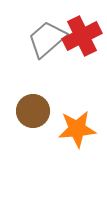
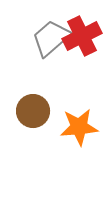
gray trapezoid: moved 4 px right, 1 px up
orange star: moved 2 px right, 2 px up
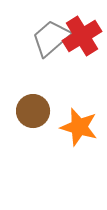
red cross: rotated 6 degrees counterclockwise
orange star: rotated 21 degrees clockwise
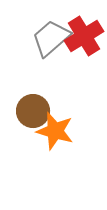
red cross: moved 2 px right
orange star: moved 24 px left, 4 px down
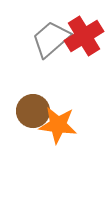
gray trapezoid: moved 1 px down
orange star: moved 3 px right, 6 px up; rotated 9 degrees counterclockwise
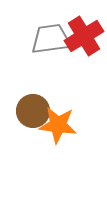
gray trapezoid: rotated 33 degrees clockwise
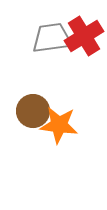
gray trapezoid: moved 1 px right, 1 px up
orange star: moved 1 px right
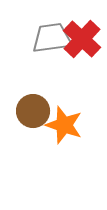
red cross: moved 2 px left, 3 px down; rotated 15 degrees counterclockwise
orange star: moved 5 px right; rotated 12 degrees clockwise
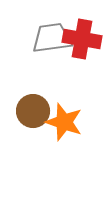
red cross: rotated 33 degrees counterclockwise
orange star: moved 3 px up
